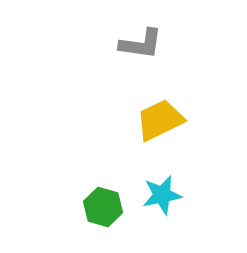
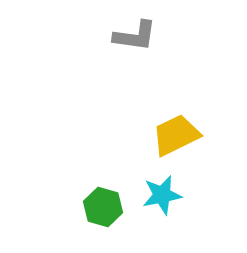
gray L-shape: moved 6 px left, 8 px up
yellow trapezoid: moved 16 px right, 15 px down
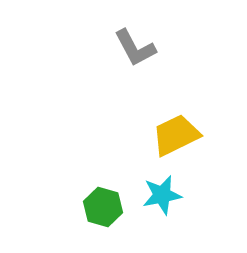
gray L-shape: moved 12 px down; rotated 54 degrees clockwise
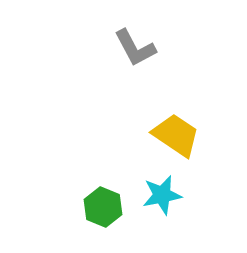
yellow trapezoid: rotated 60 degrees clockwise
green hexagon: rotated 6 degrees clockwise
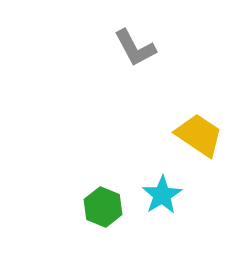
yellow trapezoid: moved 23 px right
cyan star: rotated 21 degrees counterclockwise
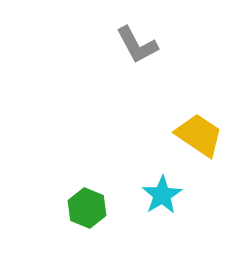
gray L-shape: moved 2 px right, 3 px up
green hexagon: moved 16 px left, 1 px down
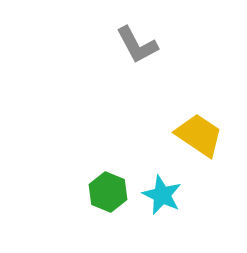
cyan star: rotated 15 degrees counterclockwise
green hexagon: moved 21 px right, 16 px up
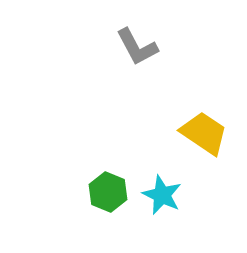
gray L-shape: moved 2 px down
yellow trapezoid: moved 5 px right, 2 px up
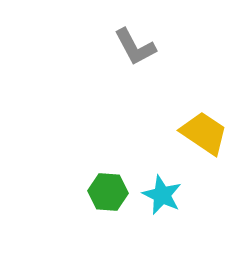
gray L-shape: moved 2 px left
green hexagon: rotated 18 degrees counterclockwise
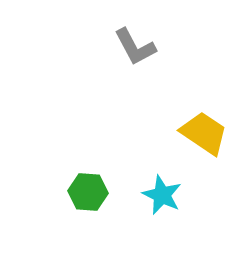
green hexagon: moved 20 px left
